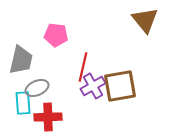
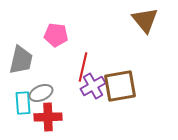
gray ellipse: moved 4 px right, 5 px down
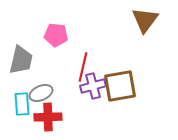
brown triangle: rotated 16 degrees clockwise
purple cross: rotated 15 degrees clockwise
cyan rectangle: moved 1 px left, 1 px down
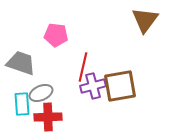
gray trapezoid: moved 3 px down; rotated 84 degrees counterclockwise
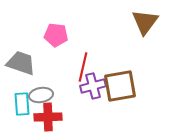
brown triangle: moved 2 px down
gray ellipse: moved 2 px down; rotated 15 degrees clockwise
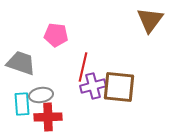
brown triangle: moved 5 px right, 2 px up
brown square: moved 1 px left, 1 px down; rotated 16 degrees clockwise
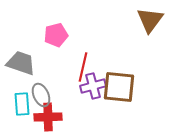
pink pentagon: rotated 20 degrees counterclockwise
gray ellipse: rotated 75 degrees clockwise
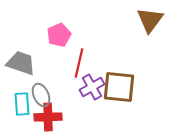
pink pentagon: moved 3 px right; rotated 10 degrees counterclockwise
red line: moved 4 px left, 4 px up
purple cross: moved 1 px left, 1 px down; rotated 15 degrees counterclockwise
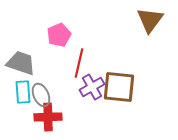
cyan rectangle: moved 1 px right, 12 px up
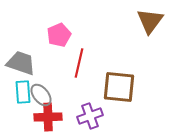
brown triangle: moved 1 px down
purple cross: moved 2 px left, 29 px down; rotated 10 degrees clockwise
gray ellipse: rotated 15 degrees counterclockwise
